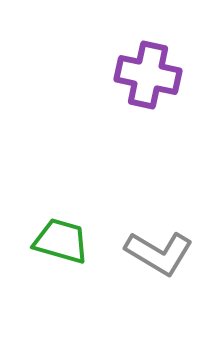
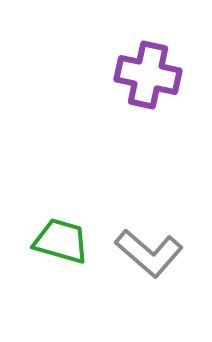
gray L-shape: moved 10 px left; rotated 10 degrees clockwise
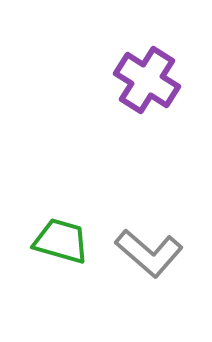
purple cross: moved 1 px left, 5 px down; rotated 20 degrees clockwise
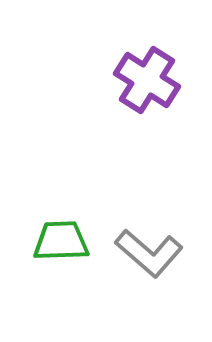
green trapezoid: rotated 18 degrees counterclockwise
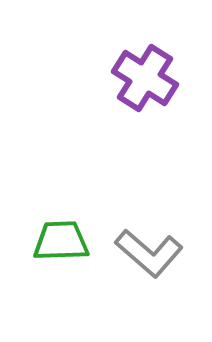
purple cross: moved 2 px left, 2 px up
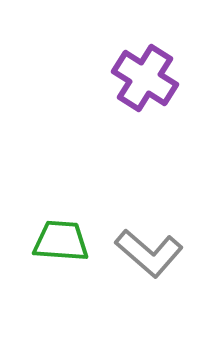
green trapezoid: rotated 6 degrees clockwise
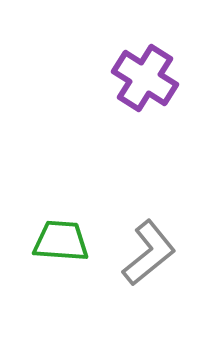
gray L-shape: rotated 80 degrees counterclockwise
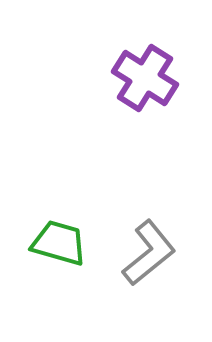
green trapezoid: moved 2 px left, 2 px down; rotated 12 degrees clockwise
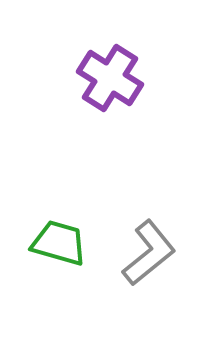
purple cross: moved 35 px left
